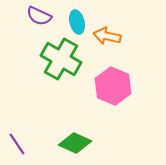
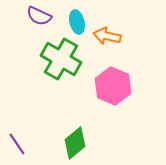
green diamond: rotated 64 degrees counterclockwise
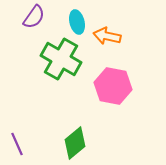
purple semicircle: moved 5 px left, 1 px down; rotated 80 degrees counterclockwise
pink hexagon: rotated 12 degrees counterclockwise
purple line: rotated 10 degrees clockwise
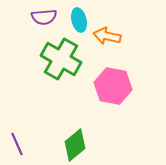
purple semicircle: moved 10 px right; rotated 50 degrees clockwise
cyan ellipse: moved 2 px right, 2 px up
green diamond: moved 2 px down
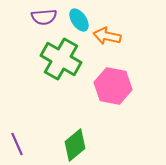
cyan ellipse: rotated 20 degrees counterclockwise
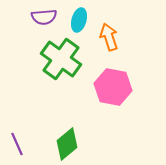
cyan ellipse: rotated 50 degrees clockwise
orange arrow: moved 2 px right, 1 px down; rotated 60 degrees clockwise
green cross: rotated 6 degrees clockwise
pink hexagon: moved 1 px down
green diamond: moved 8 px left, 1 px up
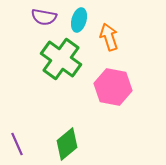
purple semicircle: rotated 15 degrees clockwise
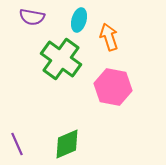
purple semicircle: moved 12 px left
green diamond: rotated 16 degrees clockwise
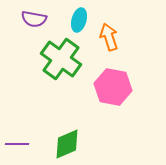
purple semicircle: moved 2 px right, 2 px down
purple line: rotated 65 degrees counterclockwise
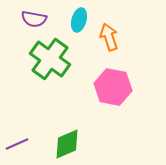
green cross: moved 11 px left
purple line: rotated 25 degrees counterclockwise
